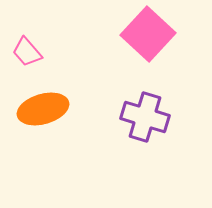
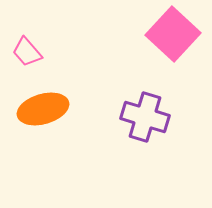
pink square: moved 25 px right
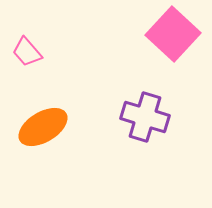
orange ellipse: moved 18 px down; rotated 15 degrees counterclockwise
